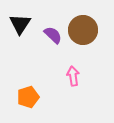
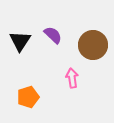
black triangle: moved 17 px down
brown circle: moved 10 px right, 15 px down
pink arrow: moved 1 px left, 2 px down
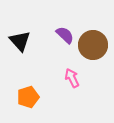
purple semicircle: moved 12 px right
black triangle: rotated 15 degrees counterclockwise
pink arrow: rotated 18 degrees counterclockwise
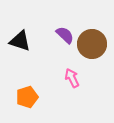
black triangle: rotated 30 degrees counterclockwise
brown circle: moved 1 px left, 1 px up
orange pentagon: moved 1 px left
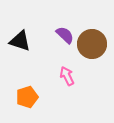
pink arrow: moved 5 px left, 2 px up
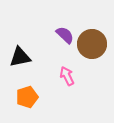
black triangle: moved 16 px down; rotated 30 degrees counterclockwise
